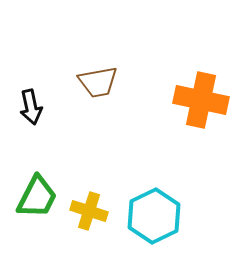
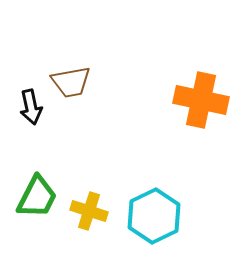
brown trapezoid: moved 27 px left
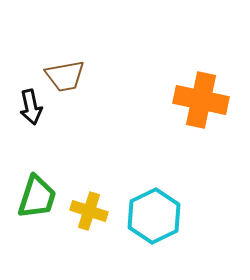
brown trapezoid: moved 6 px left, 6 px up
green trapezoid: rotated 9 degrees counterclockwise
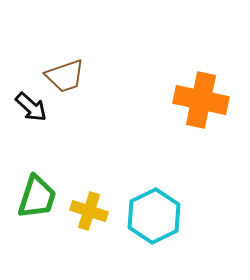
brown trapezoid: rotated 9 degrees counterclockwise
black arrow: rotated 36 degrees counterclockwise
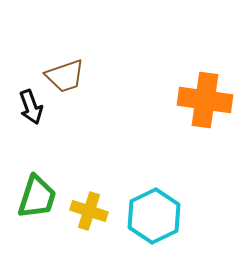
orange cross: moved 4 px right; rotated 4 degrees counterclockwise
black arrow: rotated 28 degrees clockwise
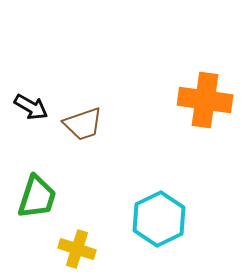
brown trapezoid: moved 18 px right, 48 px down
black arrow: rotated 40 degrees counterclockwise
yellow cross: moved 12 px left, 38 px down
cyan hexagon: moved 5 px right, 3 px down
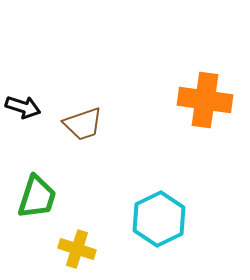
black arrow: moved 8 px left; rotated 12 degrees counterclockwise
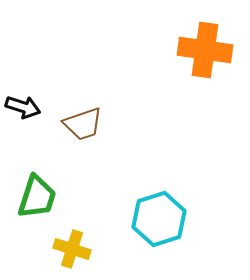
orange cross: moved 50 px up
cyan hexagon: rotated 8 degrees clockwise
yellow cross: moved 5 px left
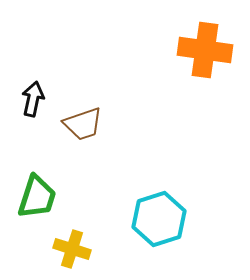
black arrow: moved 10 px right, 8 px up; rotated 96 degrees counterclockwise
